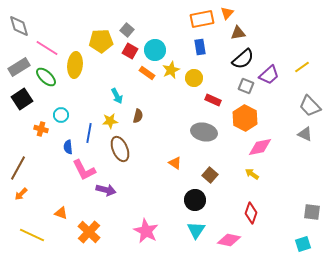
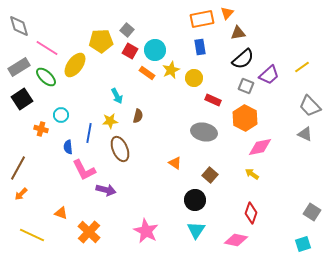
yellow ellipse at (75, 65): rotated 30 degrees clockwise
gray square at (312, 212): rotated 24 degrees clockwise
pink diamond at (229, 240): moved 7 px right
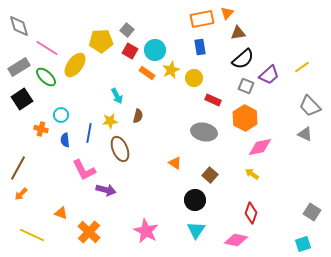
blue semicircle at (68, 147): moved 3 px left, 7 px up
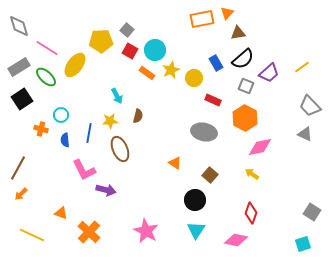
blue rectangle at (200, 47): moved 16 px right, 16 px down; rotated 21 degrees counterclockwise
purple trapezoid at (269, 75): moved 2 px up
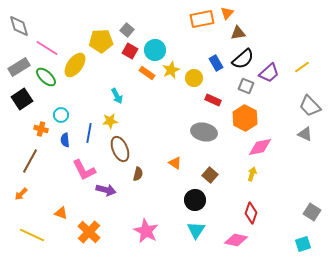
brown semicircle at (138, 116): moved 58 px down
brown line at (18, 168): moved 12 px right, 7 px up
yellow arrow at (252, 174): rotated 72 degrees clockwise
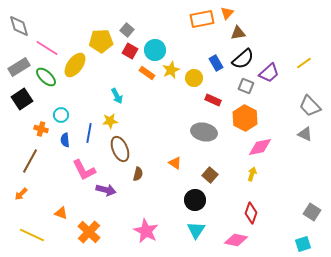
yellow line at (302, 67): moved 2 px right, 4 px up
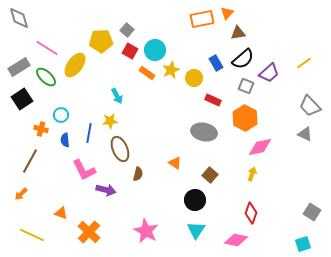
gray diamond at (19, 26): moved 8 px up
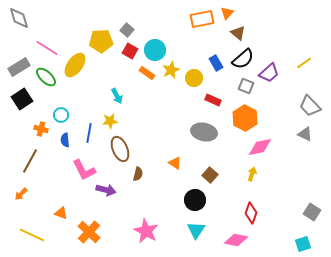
brown triangle at (238, 33): rotated 49 degrees clockwise
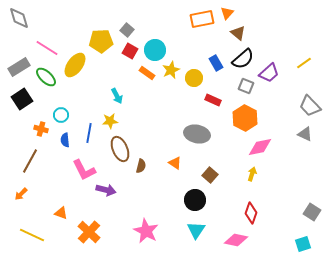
gray ellipse at (204, 132): moved 7 px left, 2 px down
brown semicircle at (138, 174): moved 3 px right, 8 px up
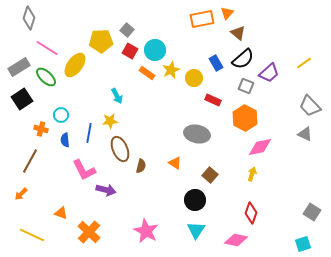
gray diamond at (19, 18): moved 10 px right; rotated 35 degrees clockwise
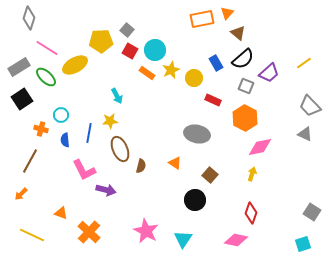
yellow ellipse at (75, 65): rotated 25 degrees clockwise
cyan triangle at (196, 230): moved 13 px left, 9 px down
